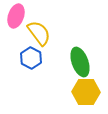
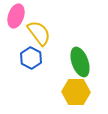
yellow hexagon: moved 10 px left
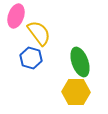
blue hexagon: rotated 10 degrees counterclockwise
